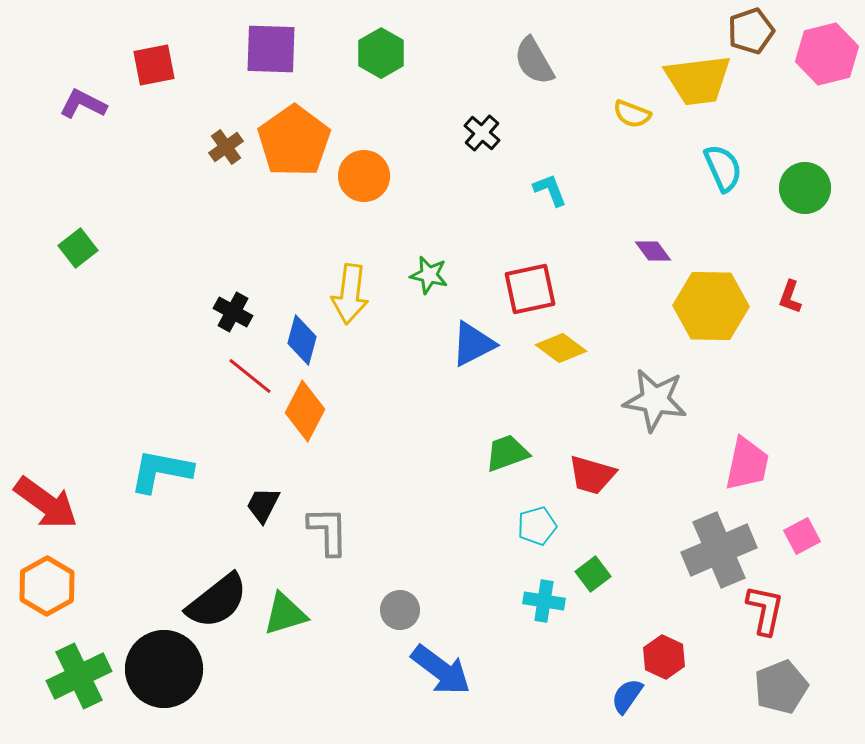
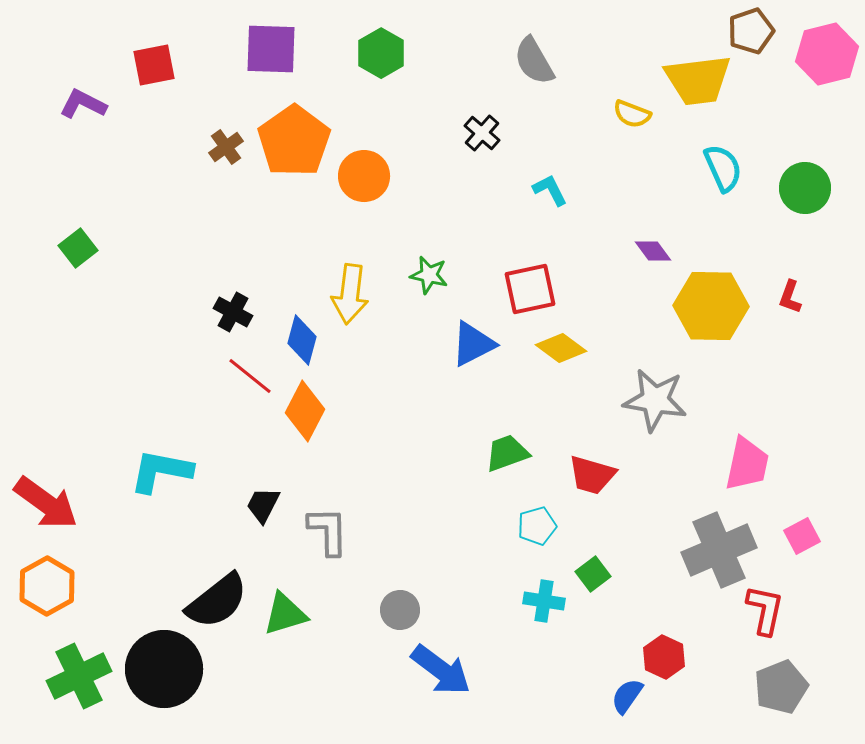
cyan L-shape at (550, 190): rotated 6 degrees counterclockwise
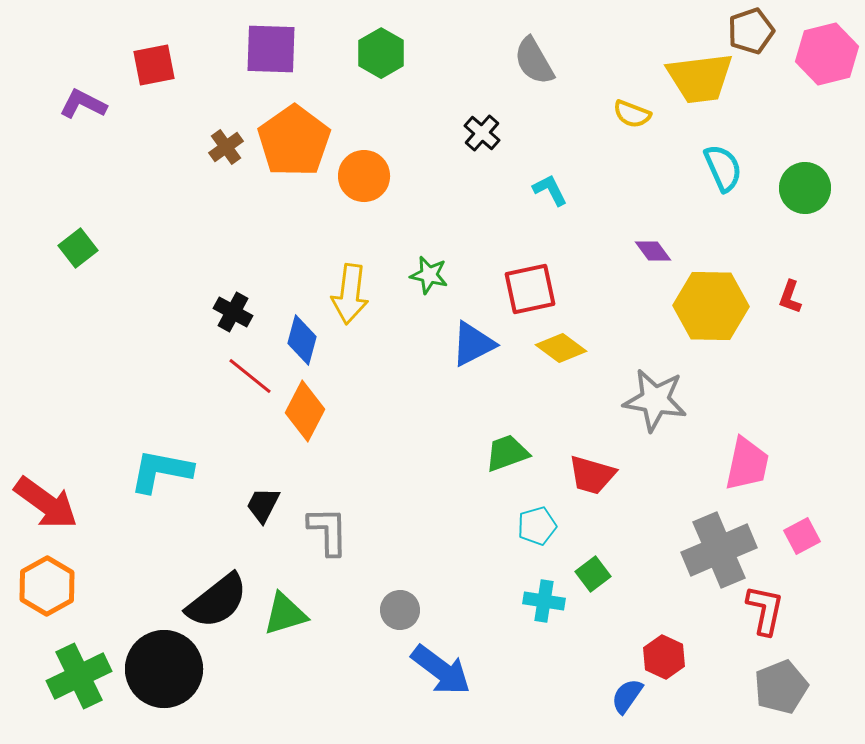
yellow trapezoid at (698, 80): moved 2 px right, 2 px up
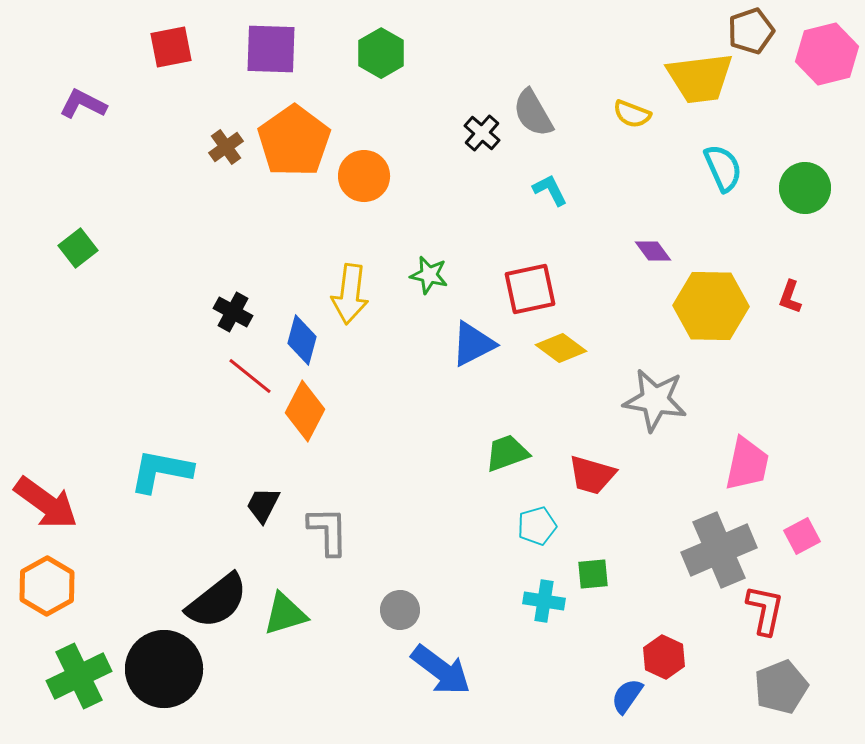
gray semicircle at (534, 61): moved 1 px left, 52 px down
red square at (154, 65): moved 17 px right, 18 px up
green square at (593, 574): rotated 32 degrees clockwise
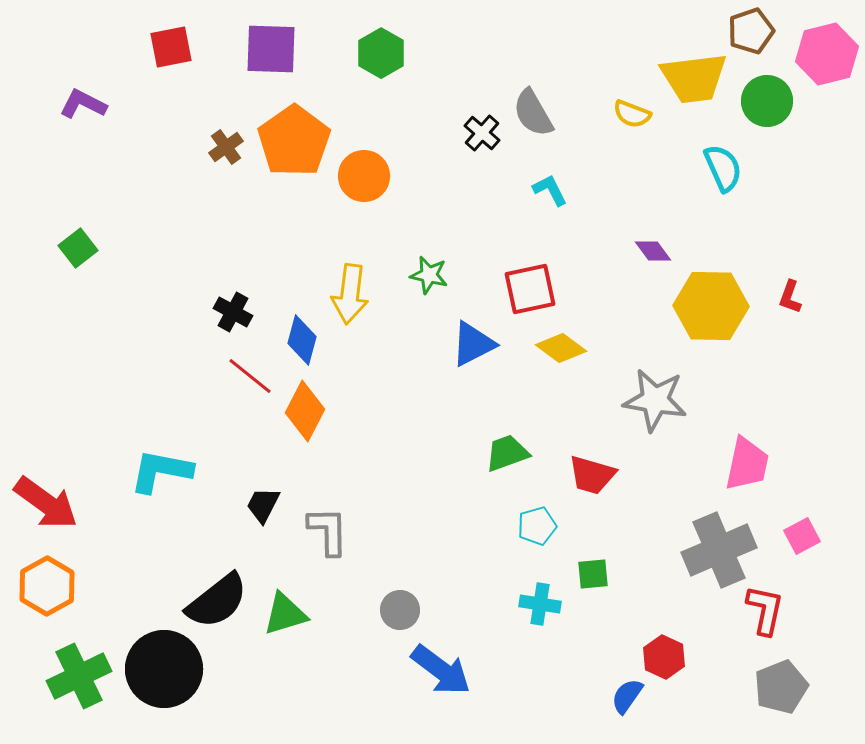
yellow trapezoid at (700, 78): moved 6 px left
green circle at (805, 188): moved 38 px left, 87 px up
cyan cross at (544, 601): moved 4 px left, 3 px down
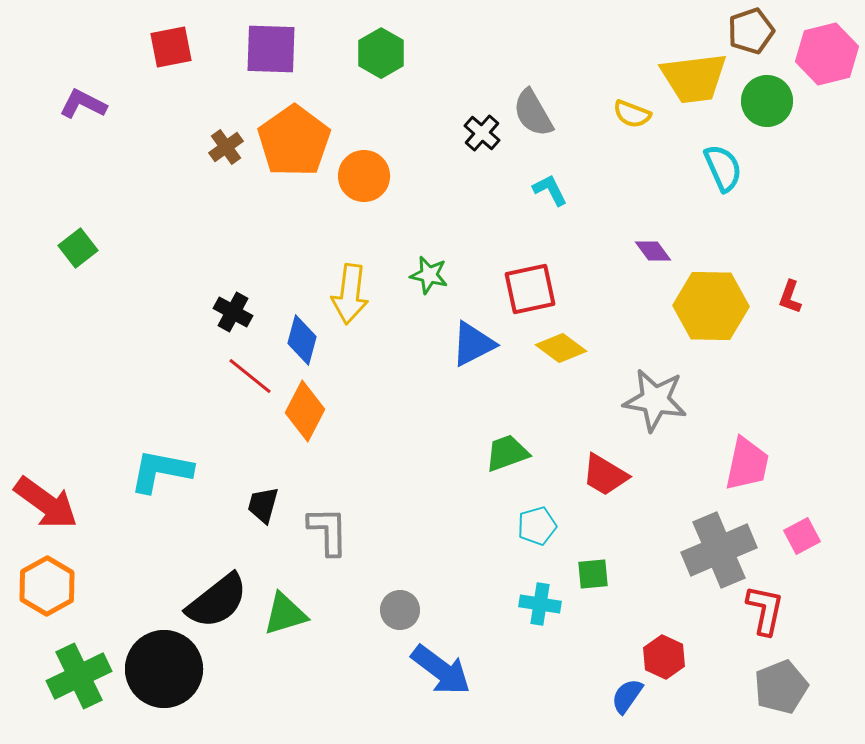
red trapezoid at (592, 475): moved 13 px right; rotated 15 degrees clockwise
black trapezoid at (263, 505): rotated 12 degrees counterclockwise
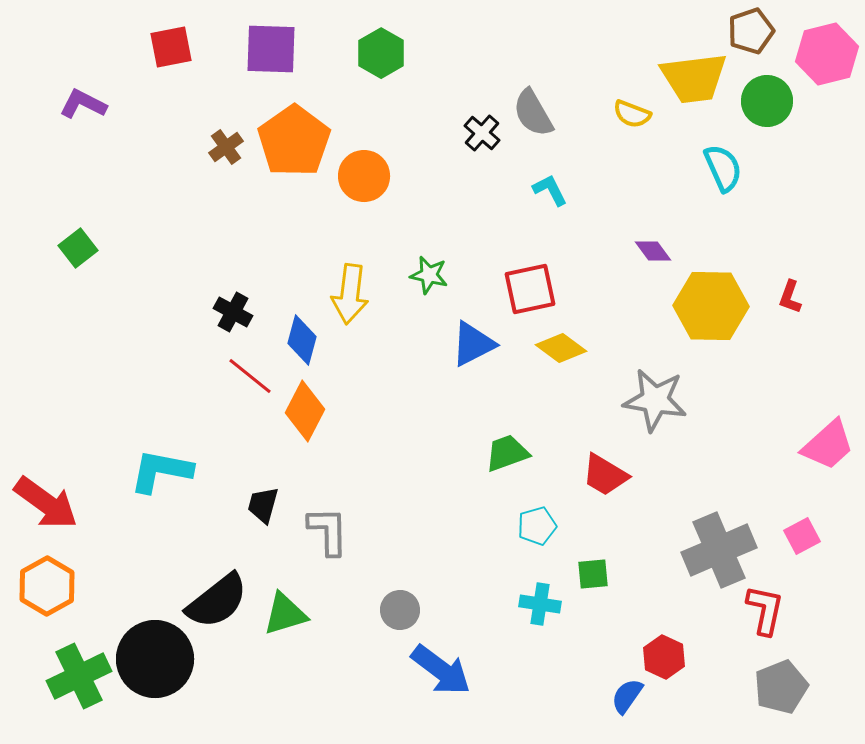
pink trapezoid at (747, 464): moved 81 px right, 19 px up; rotated 36 degrees clockwise
black circle at (164, 669): moved 9 px left, 10 px up
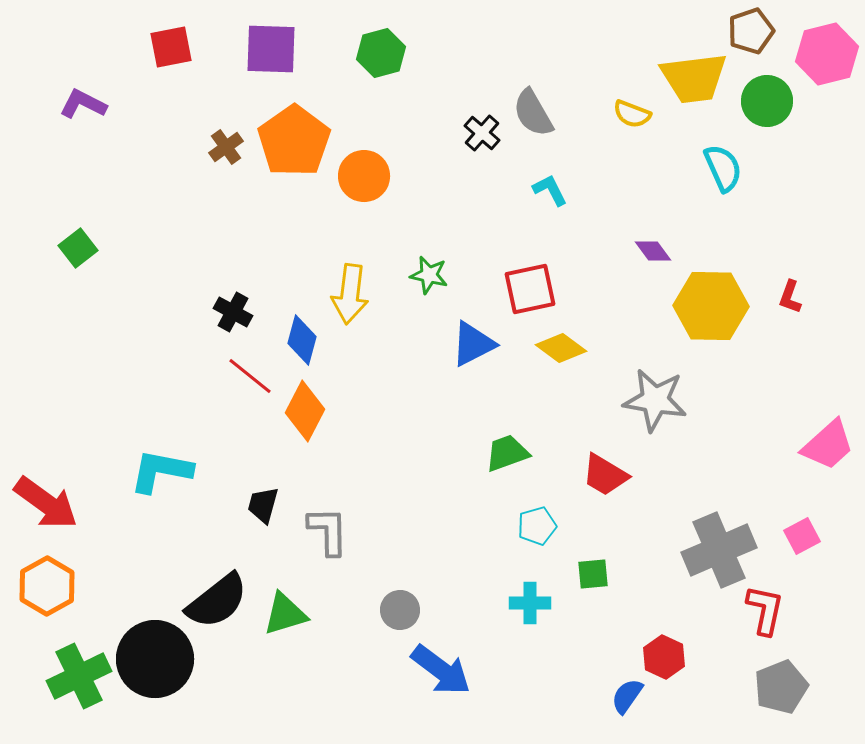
green hexagon at (381, 53): rotated 15 degrees clockwise
cyan cross at (540, 604): moved 10 px left, 1 px up; rotated 9 degrees counterclockwise
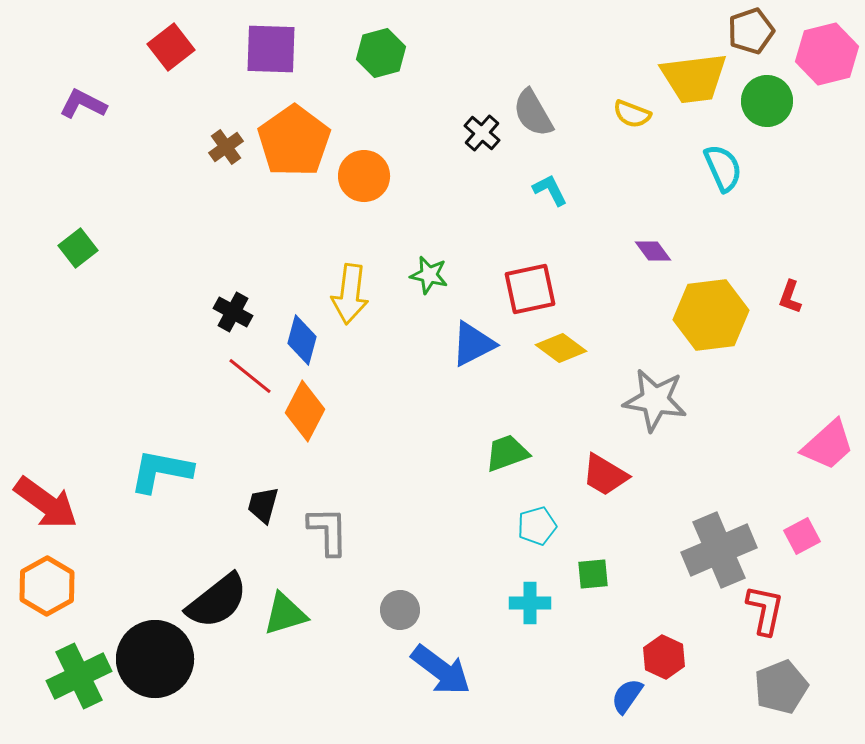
red square at (171, 47): rotated 27 degrees counterclockwise
yellow hexagon at (711, 306): moved 9 px down; rotated 8 degrees counterclockwise
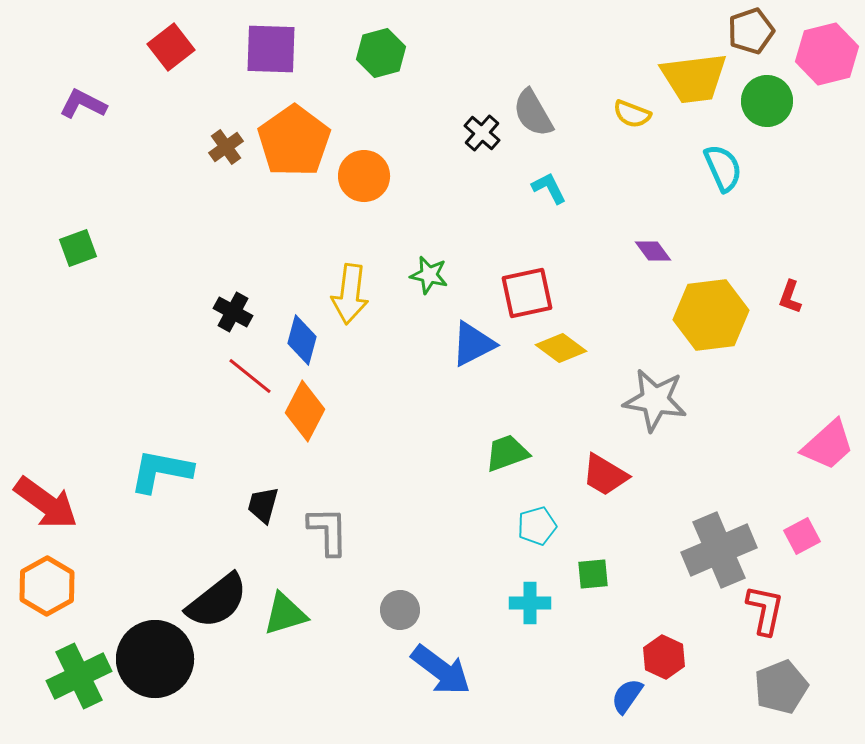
cyan L-shape at (550, 190): moved 1 px left, 2 px up
green square at (78, 248): rotated 18 degrees clockwise
red square at (530, 289): moved 3 px left, 4 px down
